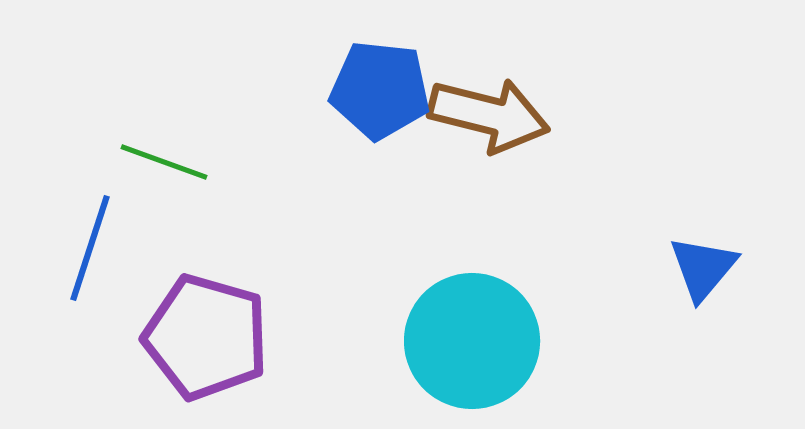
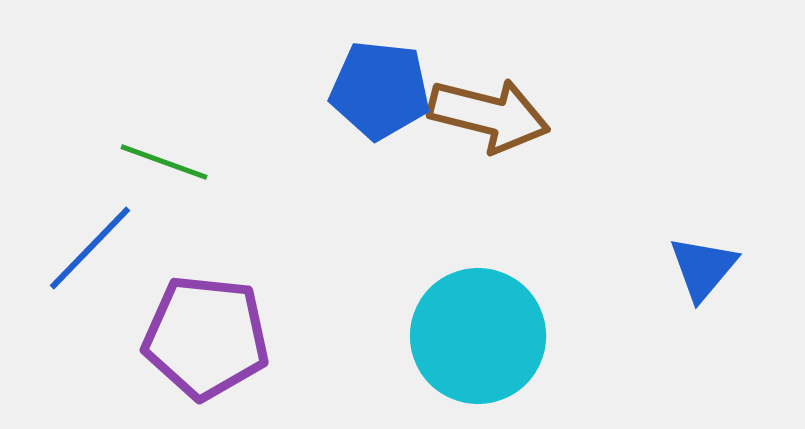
blue line: rotated 26 degrees clockwise
purple pentagon: rotated 10 degrees counterclockwise
cyan circle: moved 6 px right, 5 px up
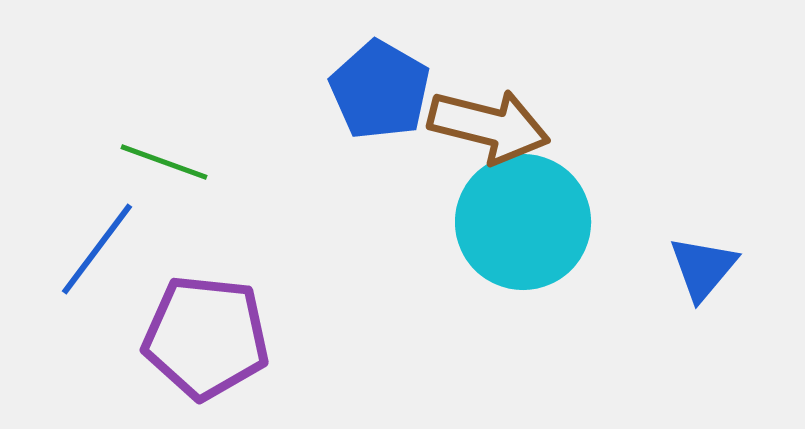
blue pentagon: rotated 24 degrees clockwise
brown arrow: moved 11 px down
blue line: moved 7 px right, 1 px down; rotated 7 degrees counterclockwise
cyan circle: moved 45 px right, 114 px up
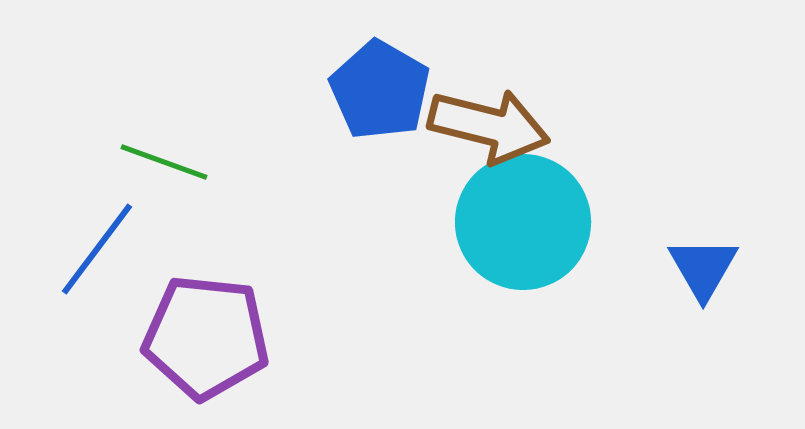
blue triangle: rotated 10 degrees counterclockwise
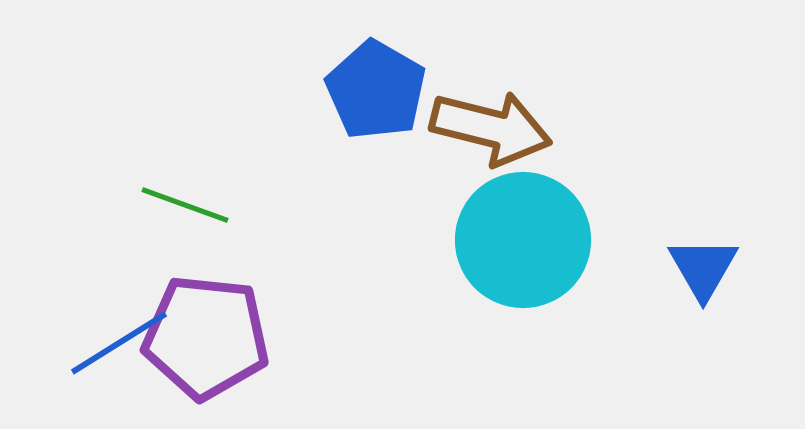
blue pentagon: moved 4 px left
brown arrow: moved 2 px right, 2 px down
green line: moved 21 px right, 43 px down
cyan circle: moved 18 px down
blue line: moved 22 px right, 94 px down; rotated 21 degrees clockwise
